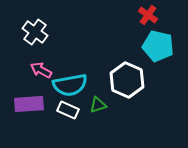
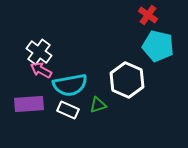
white cross: moved 4 px right, 20 px down
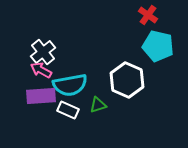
white cross: moved 4 px right; rotated 15 degrees clockwise
purple rectangle: moved 12 px right, 8 px up
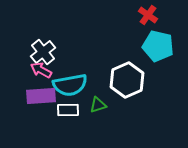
white hexagon: rotated 12 degrees clockwise
white rectangle: rotated 25 degrees counterclockwise
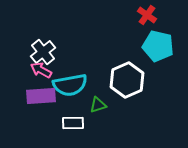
red cross: moved 1 px left
white rectangle: moved 5 px right, 13 px down
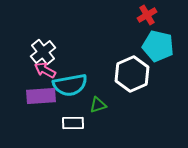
red cross: rotated 24 degrees clockwise
pink arrow: moved 4 px right
white hexagon: moved 5 px right, 6 px up
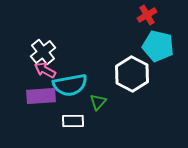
white hexagon: rotated 8 degrees counterclockwise
green triangle: moved 3 px up; rotated 30 degrees counterclockwise
white rectangle: moved 2 px up
